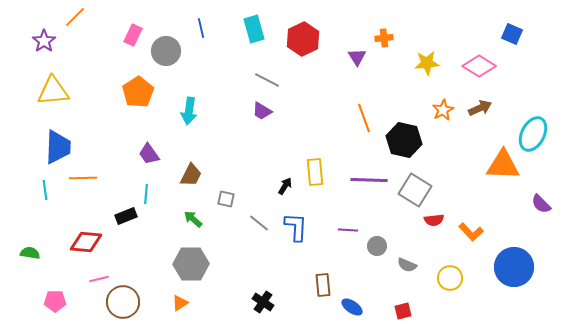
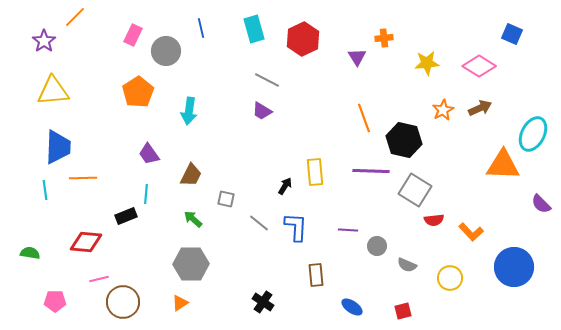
purple line at (369, 180): moved 2 px right, 9 px up
brown rectangle at (323, 285): moved 7 px left, 10 px up
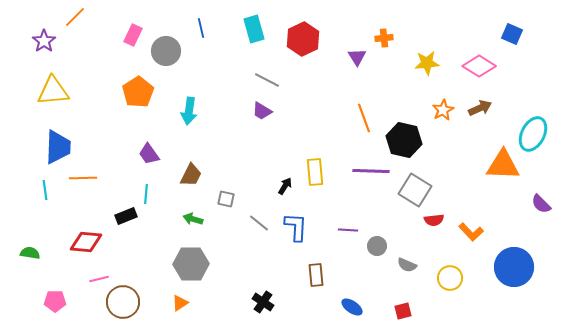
green arrow at (193, 219): rotated 24 degrees counterclockwise
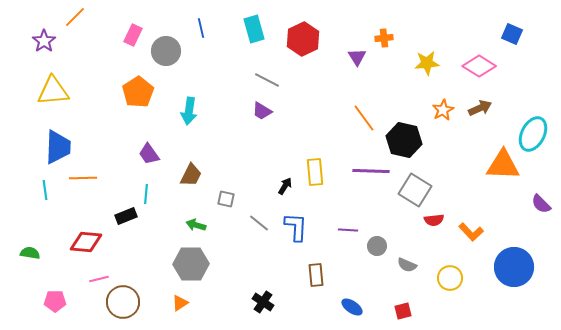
orange line at (364, 118): rotated 16 degrees counterclockwise
green arrow at (193, 219): moved 3 px right, 6 px down
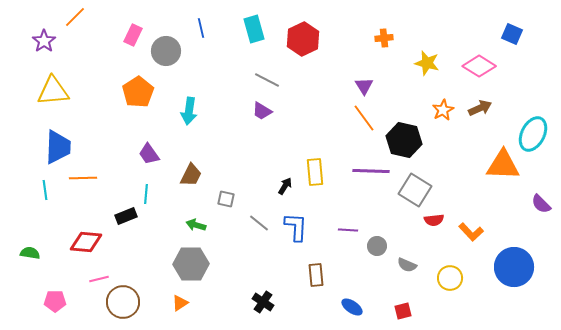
purple triangle at (357, 57): moved 7 px right, 29 px down
yellow star at (427, 63): rotated 20 degrees clockwise
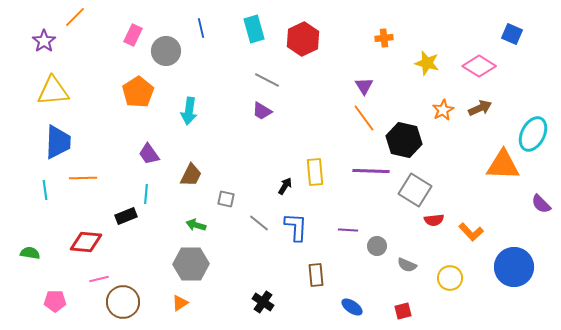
blue trapezoid at (58, 147): moved 5 px up
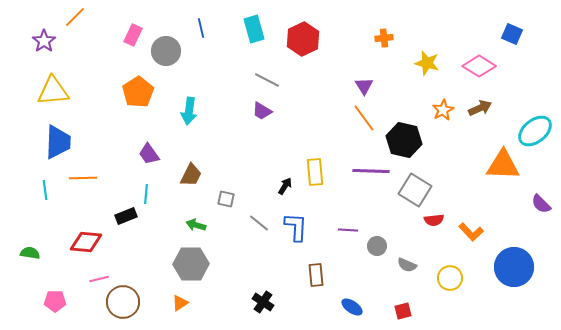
cyan ellipse at (533, 134): moved 2 px right, 3 px up; rotated 24 degrees clockwise
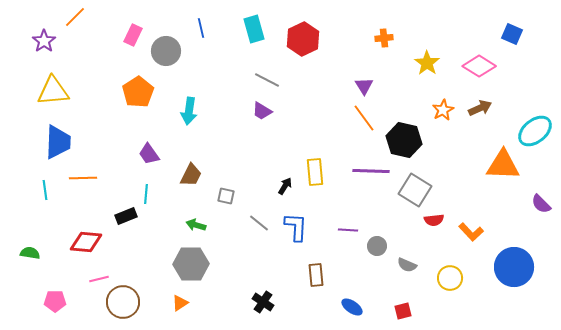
yellow star at (427, 63): rotated 20 degrees clockwise
gray square at (226, 199): moved 3 px up
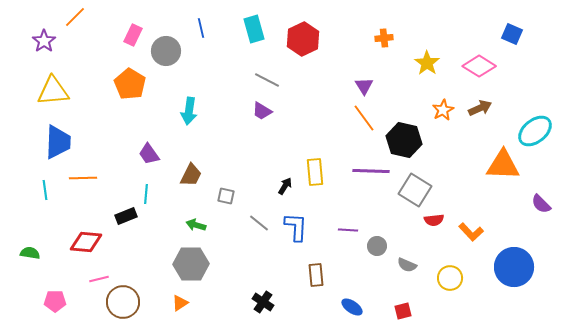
orange pentagon at (138, 92): moved 8 px left, 8 px up; rotated 8 degrees counterclockwise
